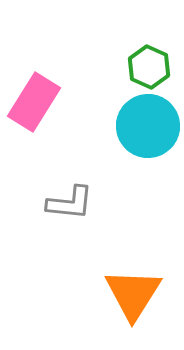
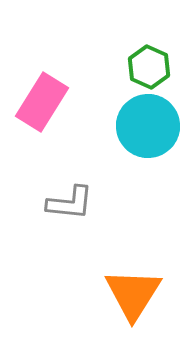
pink rectangle: moved 8 px right
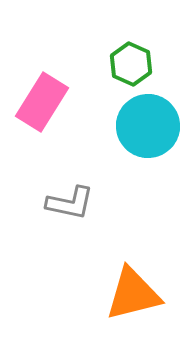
green hexagon: moved 18 px left, 3 px up
gray L-shape: rotated 6 degrees clockwise
orange triangle: rotated 44 degrees clockwise
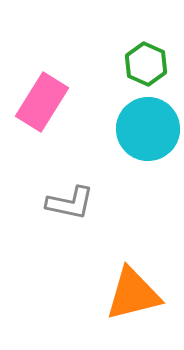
green hexagon: moved 15 px right
cyan circle: moved 3 px down
